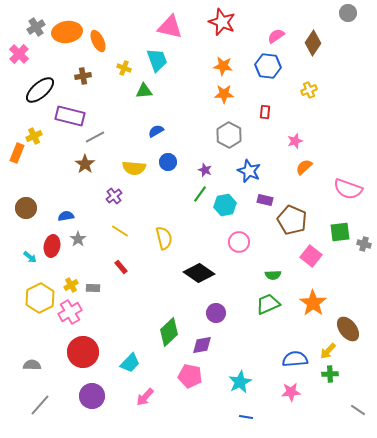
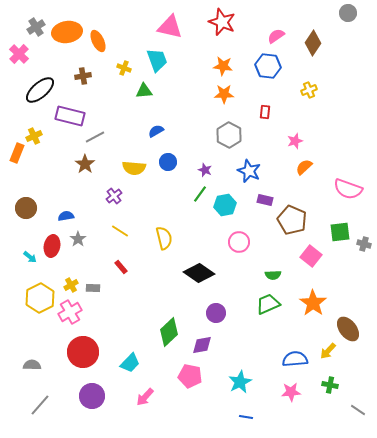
green cross at (330, 374): moved 11 px down; rotated 14 degrees clockwise
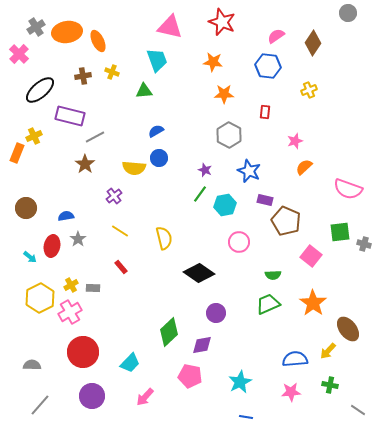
orange star at (223, 66): moved 10 px left, 4 px up
yellow cross at (124, 68): moved 12 px left, 4 px down
blue circle at (168, 162): moved 9 px left, 4 px up
brown pentagon at (292, 220): moved 6 px left, 1 px down
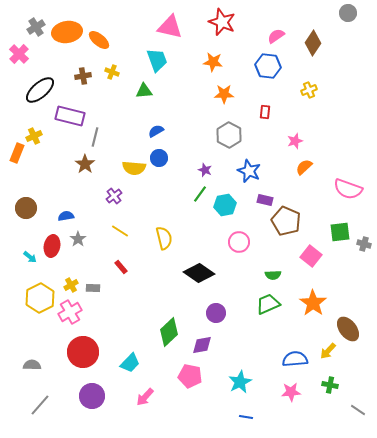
orange ellipse at (98, 41): moved 1 px right, 1 px up; rotated 25 degrees counterclockwise
gray line at (95, 137): rotated 48 degrees counterclockwise
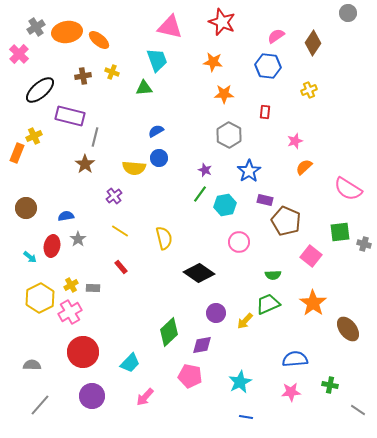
green triangle at (144, 91): moved 3 px up
blue star at (249, 171): rotated 15 degrees clockwise
pink semicircle at (348, 189): rotated 12 degrees clockwise
yellow arrow at (328, 351): moved 83 px left, 30 px up
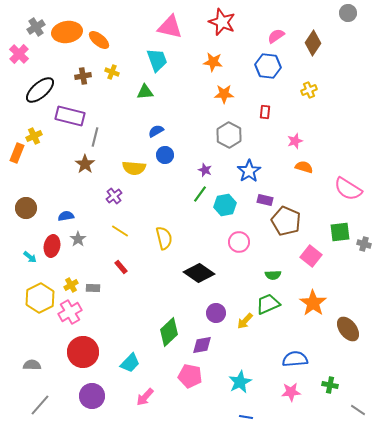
green triangle at (144, 88): moved 1 px right, 4 px down
blue circle at (159, 158): moved 6 px right, 3 px up
orange semicircle at (304, 167): rotated 60 degrees clockwise
